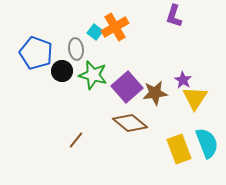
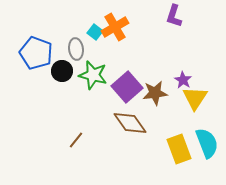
brown diamond: rotated 16 degrees clockwise
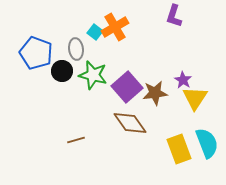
brown line: rotated 36 degrees clockwise
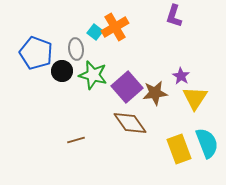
purple star: moved 2 px left, 4 px up
